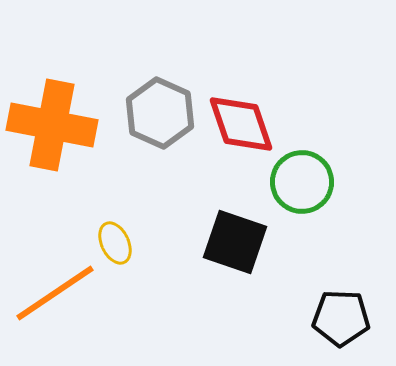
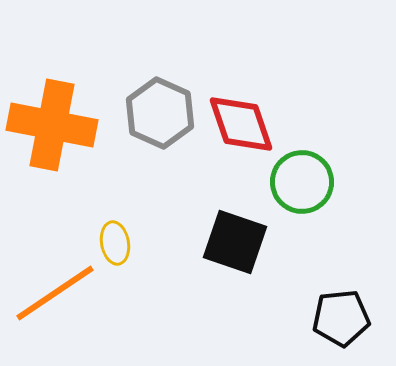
yellow ellipse: rotated 15 degrees clockwise
black pentagon: rotated 8 degrees counterclockwise
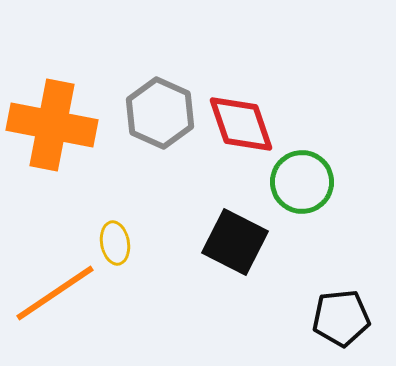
black square: rotated 8 degrees clockwise
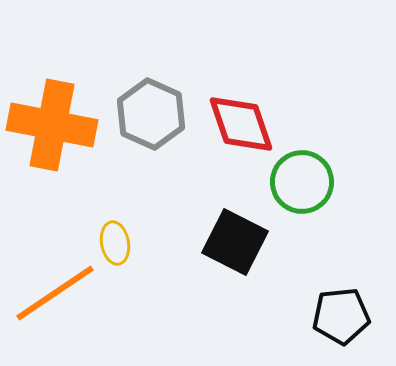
gray hexagon: moved 9 px left, 1 px down
black pentagon: moved 2 px up
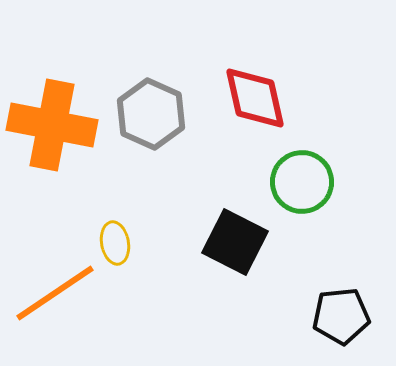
red diamond: moved 14 px right, 26 px up; rotated 6 degrees clockwise
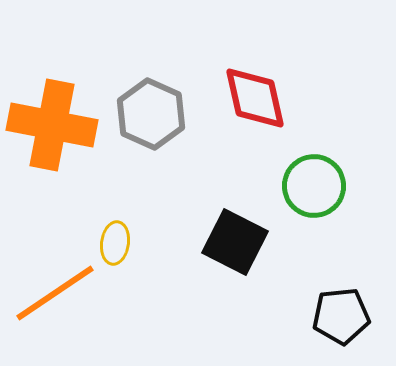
green circle: moved 12 px right, 4 px down
yellow ellipse: rotated 18 degrees clockwise
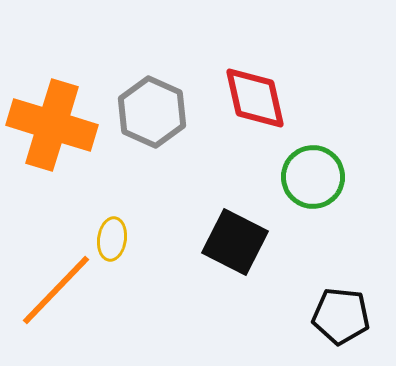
gray hexagon: moved 1 px right, 2 px up
orange cross: rotated 6 degrees clockwise
green circle: moved 1 px left, 9 px up
yellow ellipse: moved 3 px left, 4 px up
orange line: moved 1 px right, 3 px up; rotated 12 degrees counterclockwise
black pentagon: rotated 12 degrees clockwise
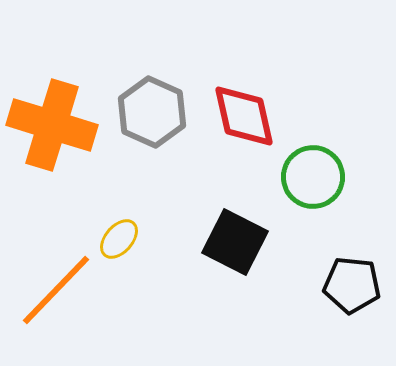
red diamond: moved 11 px left, 18 px down
yellow ellipse: moved 7 px right; rotated 33 degrees clockwise
black pentagon: moved 11 px right, 31 px up
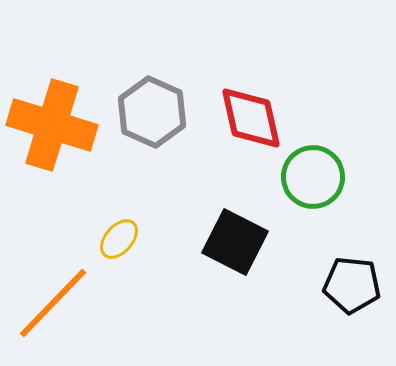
red diamond: moved 7 px right, 2 px down
orange line: moved 3 px left, 13 px down
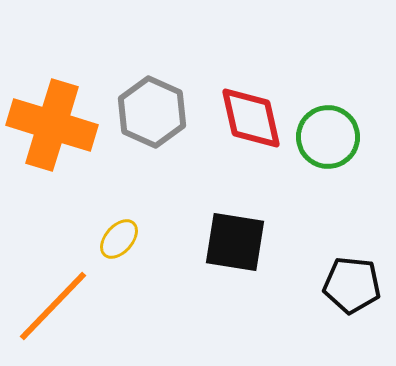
green circle: moved 15 px right, 40 px up
black square: rotated 18 degrees counterclockwise
orange line: moved 3 px down
